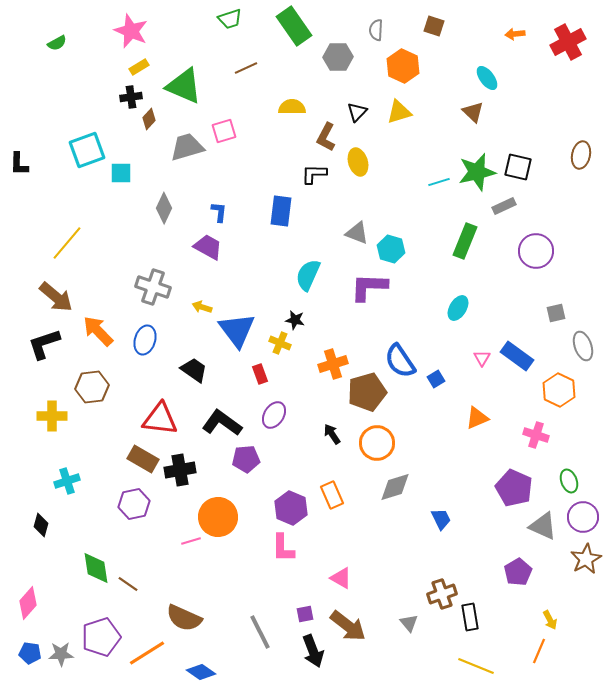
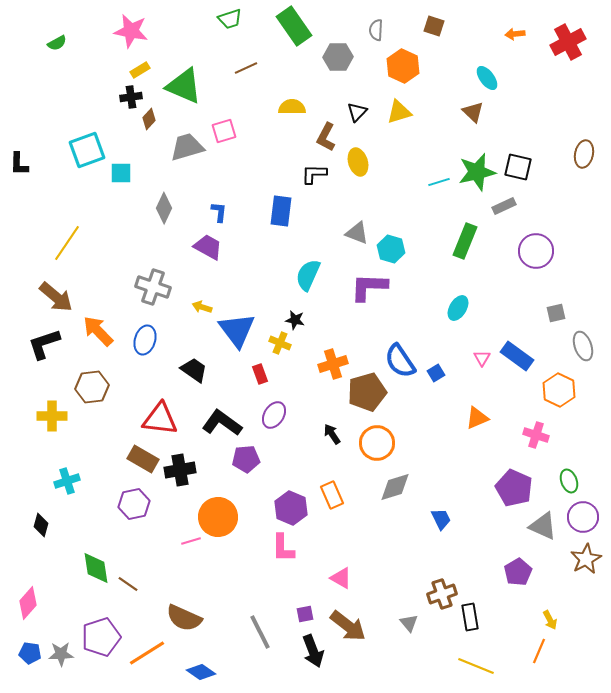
pink star at (131, 31): rotated 12 degrees counterclockwise
yellow rectangle at (139, 67): moved 1 px right, 3 px down
brown ellipse at (581, 155): moved 3 px right, 1 px up
yellow line at (67, 243): rotated 6 degrees counterclockwise
blue square at (436, 379): moved 6 px up
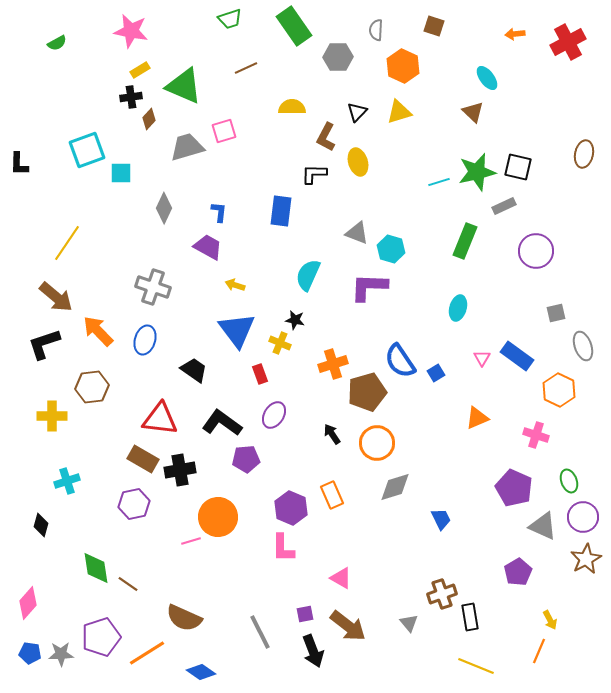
yellow arrow at (202, 307): moved 33 px right, 22 px up
cyan ellipse at (458, 308): rotated 15 degrees counterclockwise
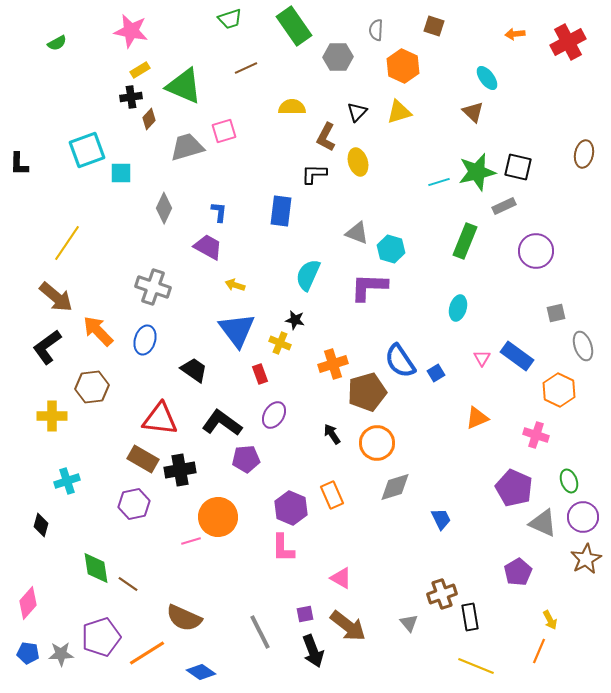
black L-shape at (44, 344): moved 3 px right, 3 px down; rotated 18 degrees counterclockwise
gray triangle at (543, 526): moved 3 px up
blue pentagon at (30, 653): moved 2 px left
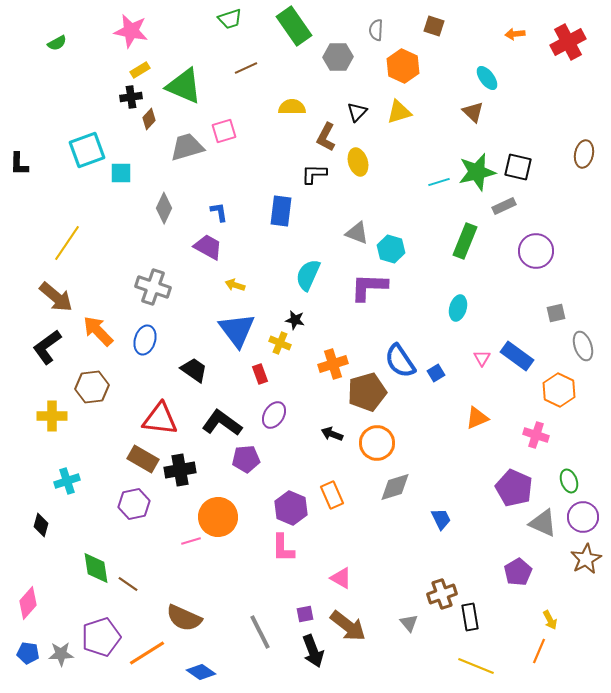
blue L-shape at (219, 212): rotated 15 degrees counterclockwise
black arrow at (332, 434): rotated 35 degrees counterclockwise
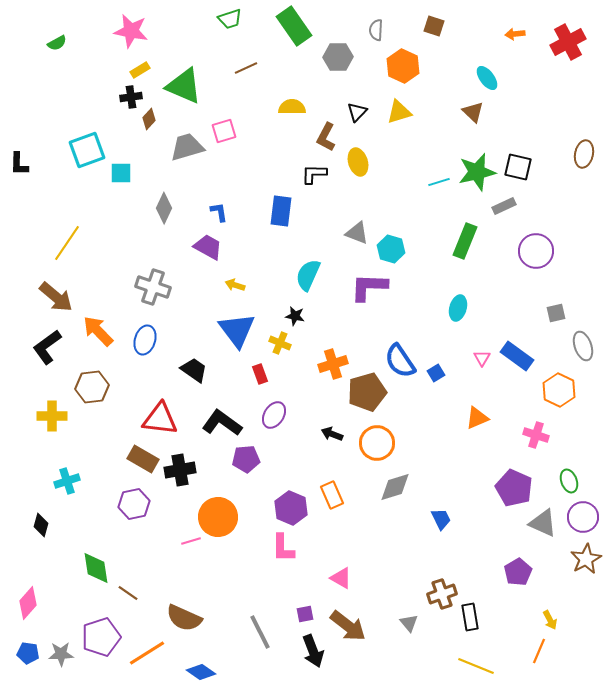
black star at (295, 320): moved 4 px up
brown line at (128, 584): moved 9 px down
